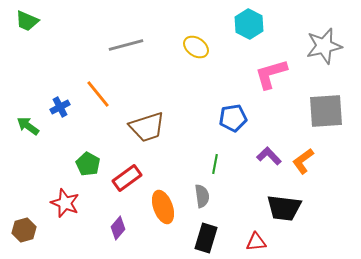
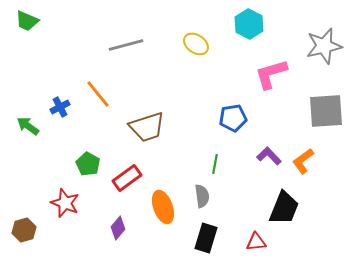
yellow ellipse: moved 3 px up
black trapezoid: rotated 75 degrees counterclockwise
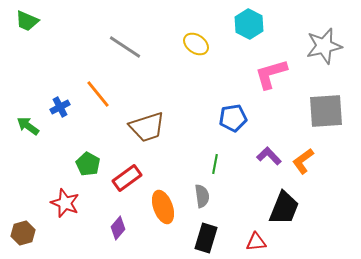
gray line: moved 1 px left, 2 px down; rotated 48 degrees clockwise
brown hexagon: moved 1 px left, 3 px down
